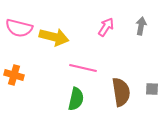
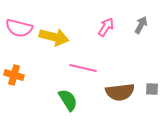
gray arrow: moved 1 px up; rotated 18 degrees clockwise
brown semicircle: moved 1 px left; rotated 92 degrees clockwise
green semicircle: moved 8 px left, 1 px down; rotated 45 degrees counterclockwise
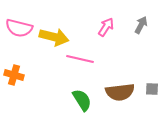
pink line: moved 3 px left, 9 px up
green semicircle: moved 14 px right
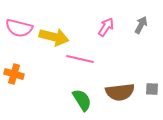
orange cross: moved 1 px up
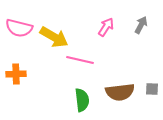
yellow arrow: rotated 16 degrees clockwise
pink line: moved 1 px down
orange cross: moved 2 px right; rotated 18 degrees counterclockwise
green semicircle: rotated 25 degrees clockwise
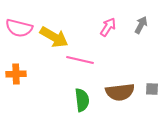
pink arrow: moved 2 px right
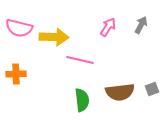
yellow arrow: rotated 28 degrees counterclockwise
gray square: rotated 24 degrees counterclockwise
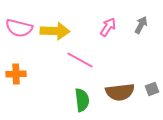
yellow arrow: moved 1 px right, 6 px up
pink line: rotated 16 degrees clockwise
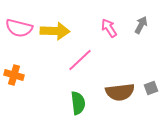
pink arrow: moved 1 px right, 1 px down; rotated 66 degrees counterclockwise
pink line: rotated 72 degrees counterclockwise
orange cross: moved 2 px left, 1 px down; rotated 18 degrees clockwise
gray square: moved 1 px left, 1 px up
green semicircle: moved 4 px left, 3 px down
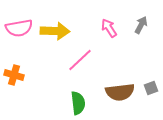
pink semicircle: rotated 24 degrees counterclockwise
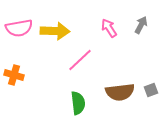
gray square: moved 2 px down
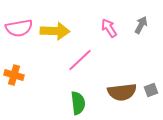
brown semicircle: moved 2 px right
